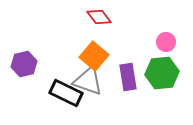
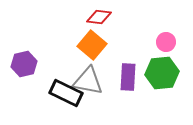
red diamond: rotated 45 degrees counterclockwise
orange square: moved 2 px left, 11 px up
purple rectangle: rotated 12 degrees clockwise
gray triangle: rotated 8 degrees counterclockwise
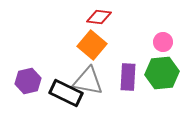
pink circle: moved 3 px left
purple hexagon: moved 4 px right, 17 px down
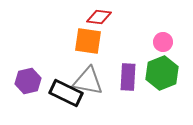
orange square: moved 4 px left, 4 px up; rotated 32 degrees counterclockwise
green hexagon: rotated 16 degrees counterclockwise
